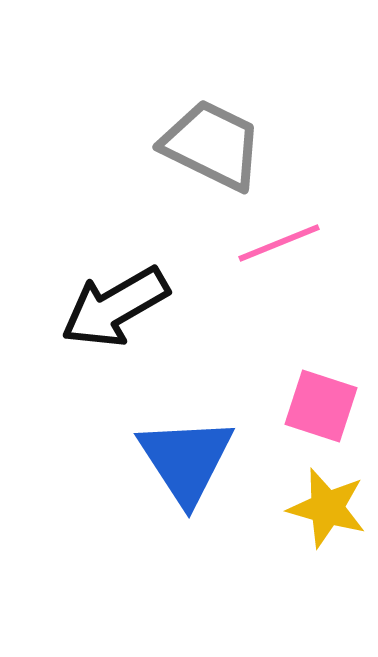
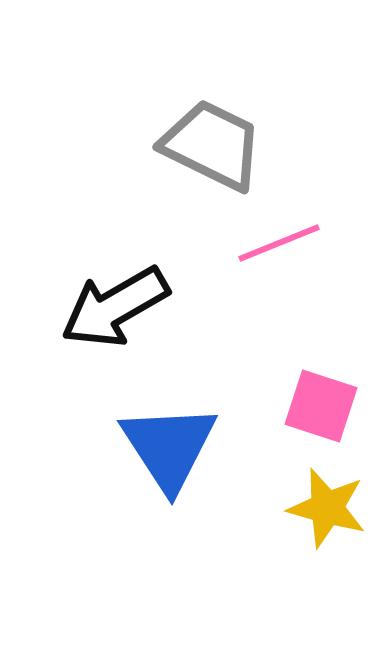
blue triangle: moved 17 px left, 13 px up
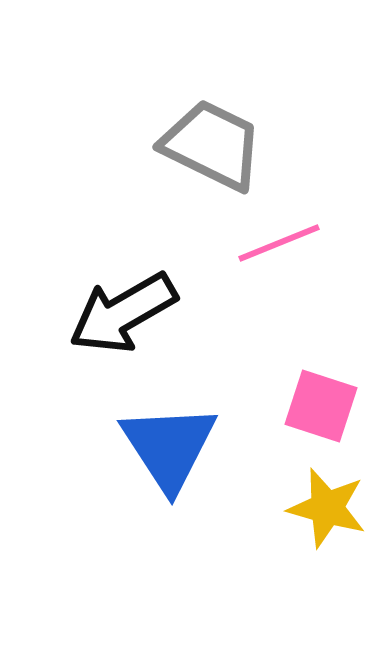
black arrow: moved 8 px right, 6 px down
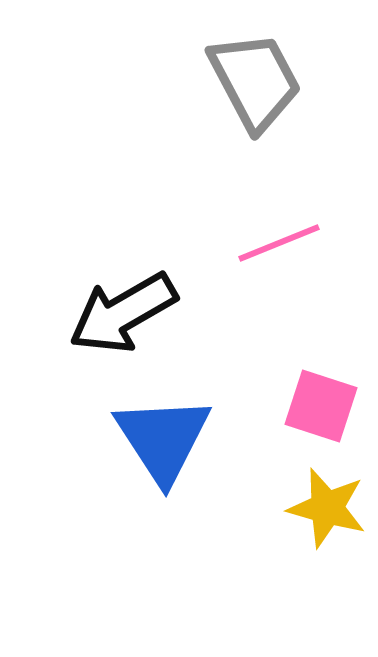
gray trapezoid: moved 43 px right, 64 px up; rotated 36 degrees clockwise
blue triangle: moved 6 px left, 8 px up
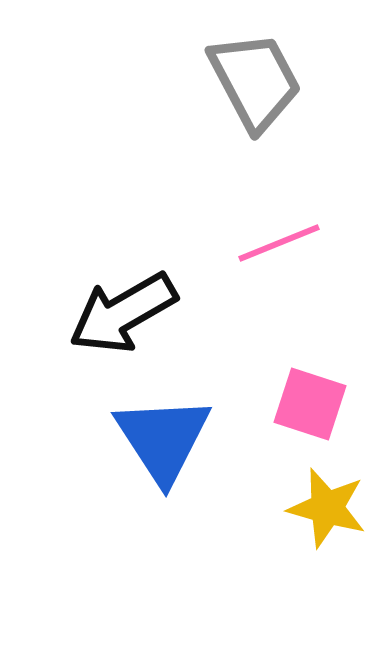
pink square: moved 11 px left, 2 px up
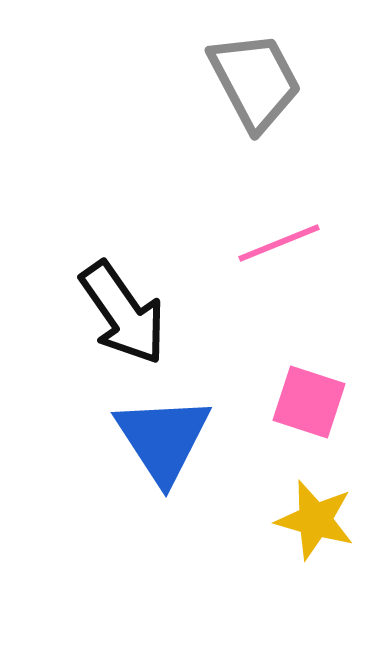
black arrow: rotated 95 degrees counterclockwise
pink square: moved 1 px left, 2 px up
yellow star: moved 12 px left, 12 px down
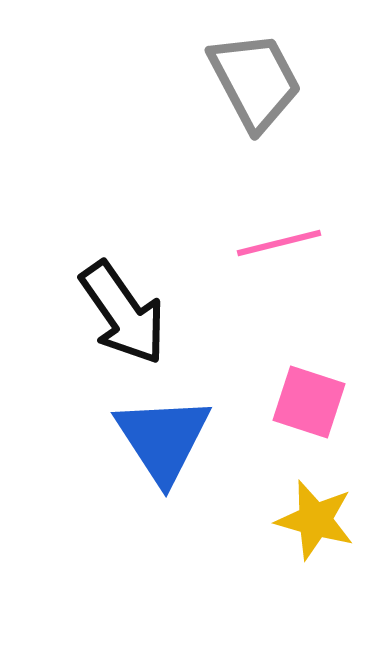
pink line: rotated 8 degrees clockwise
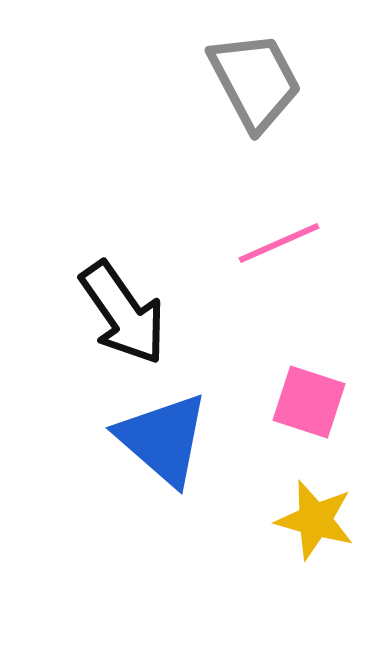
pink line: rotated 10 degrees counterclockwise
blue triangle: rotated 16 degrees counterclockwise
